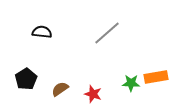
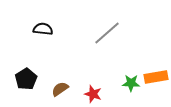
black semicircle: moved 1 px right, 3 px up
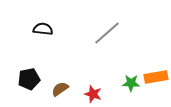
black pentagon: moved 3 px right; rotated 20 degrees clockwise
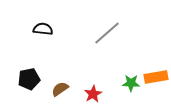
red star: rotated 24 degrees clockwise
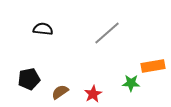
orange rectangle: moved 3 px left, 11 px up
brown semicircle: moved 3 px down
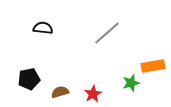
black semicircle: moved 1 px up
green star: rotated 18 degrees counterclockwise
brown semicircle: rotated 18 degrees clockwise
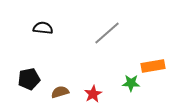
green star: rotated 18 degrees clockwise
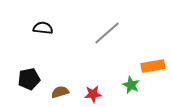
green star: moved 2 px down; rotated 24 degrees clockwise
red star: rotated 24 degrees clockwise
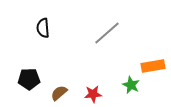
black semicircle: rotated 102 degrees counterclockwise
black pentagon: rotated 10 degrees clockwise
brown semicircle: moved 1 px left, 1 px down; rotated 24 degrees counterclockwise
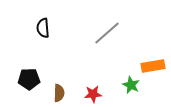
brown semicircle: rotated 132 degrees clockwise
